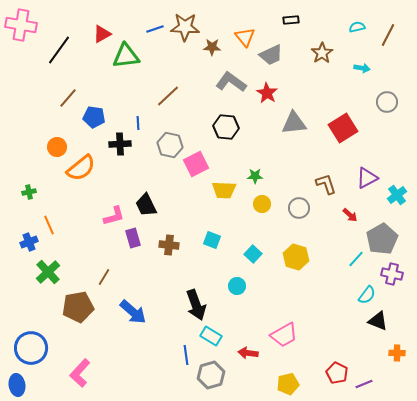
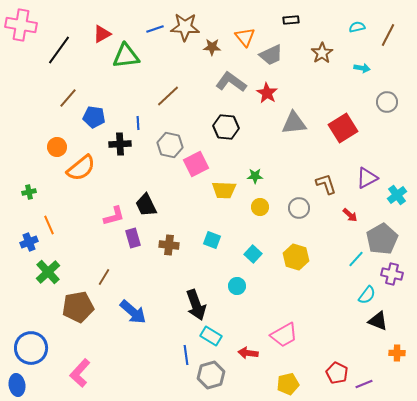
yellow circle at (262, 204): moved 2 px left, 3 px down
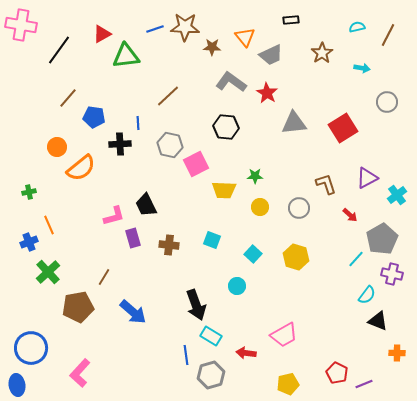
red arrow at (248, 353): moved 2 px left
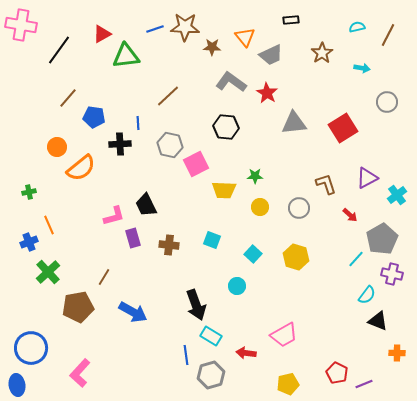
blue arrow at (133, 312): rotated 12 degrees counterclockwise
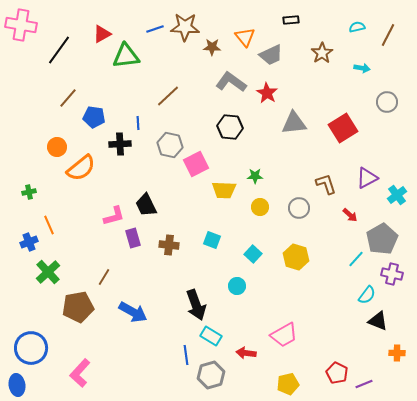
black hexagon at (226, 127): moved 4 px right
